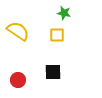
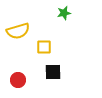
green star: rotated 24 degrees counterclockwise
yellow semicircle: rotated 130 degrees clockwise
yellow square: moved 13 px left, 12 px down
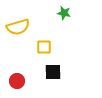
green star: rotated 24 degrees clockwise
yellow semicircle: moved 4 px up
red circle: moved 1 px left, 1 px down
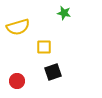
black square: rotated 18 degrees counterclockwise
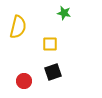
yellow semicircle: rotated 60 degrees counterclockwise
yellow square: moved 6 px right, 3 px up
red circle: moved 7 px right
